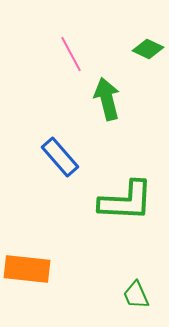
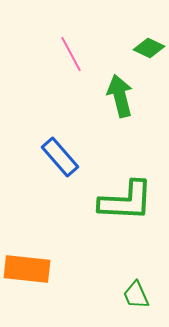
green diamond: moved 1 px right, 1 px up
green arrow: moved 13 px right, 3 px up
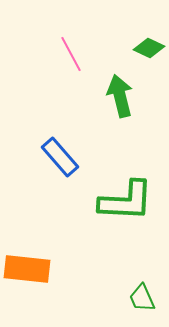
green trapezoid: moved 6 px right, 3 px down
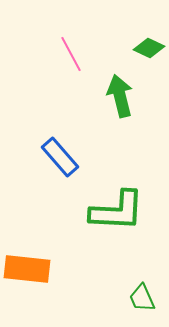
green L-shape: moved 9 px left, 10 px down
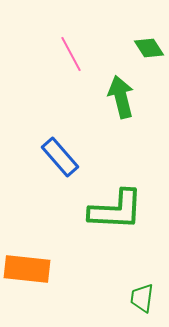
green diamond: rotated 32 degrees clockwise
green arrow: moved 1 px right, 1 px down
green L-shape: moved 1 px left, 1 px up
green trapezoid: rotated 32 degrees clockwise
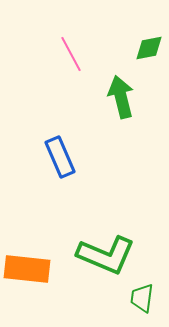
green diamond: rotated 68 degrees counterclockwise
blue rectangle: rotated 18 degrees clockwise
green L-shape: moved 10 px left, 45 px down; rotated 20 degrees clockwise
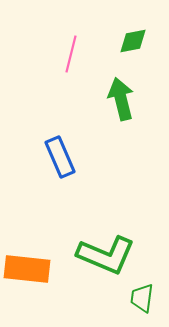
green diamond: moved 16 px left, 7 px up
pink line: rotated 42 degrees clockwise
green arrow: moved 2 px down
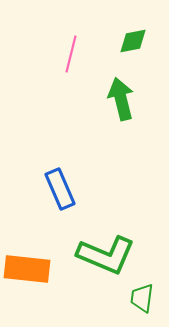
blue rectangle: moved 32 px down
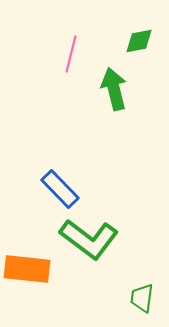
green diamond: moved 6 px right
green arrow: moved 7 px left, 10 px up
blue rectangle: rotated 21 degrees counterclockwise
green L-shape: moved 17 px left, 16 px up; rotated 14 degrees clockwise
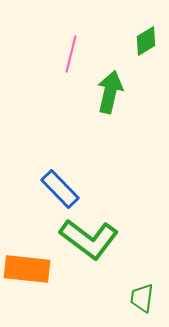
green diamond: moved 7 px right; rotated 20 degrees counterclockwise
green arrow: moved 4 px left, 3 px down; rotated 27 degrees clockwise
